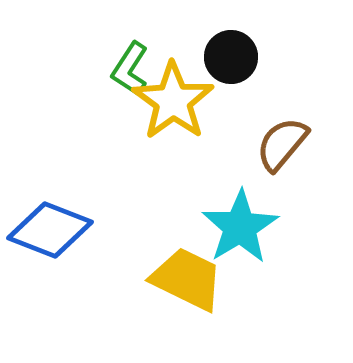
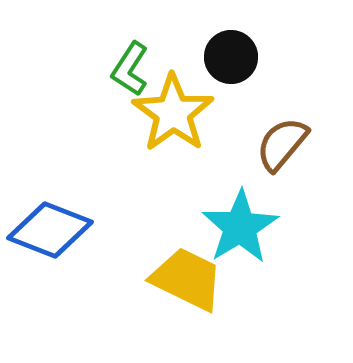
yellow star: moved 12 px down
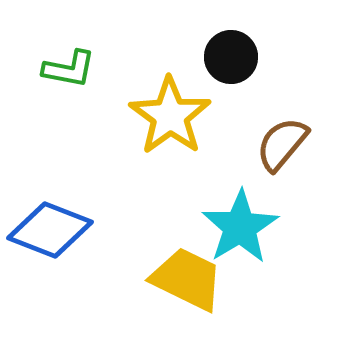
green L-shape: moved 61 px left; rotated 112 degrees counterclockwise
yellow star: moved 3 px left, 3 px down
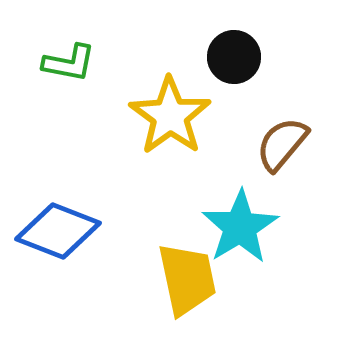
black circle: moved 3 px right
green L-shape: moved 6 px up
blue diamond: moved 8 px right, 1 px down
yellow trapezoid: rotated 52 degrees clockwise
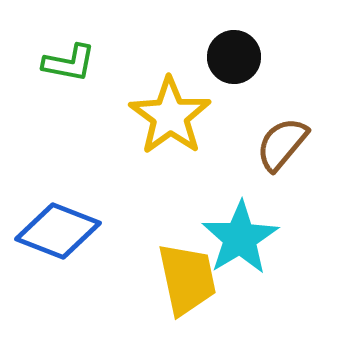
cyan star: moved 11 px down
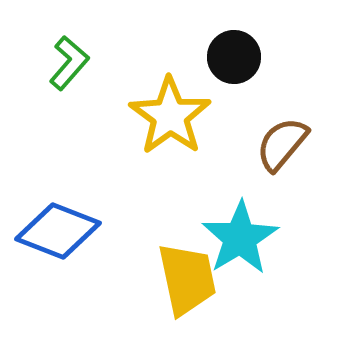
green L-shape: rotated 60 degrees counterclockwise
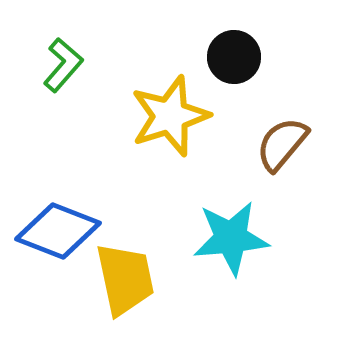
green L-shape: moved 6 px left, 2 px down
yellow star: rotated 18 degrees clockwise
cyan star: moved 9 px left; rotated 26 degrees clockwise
yellow trapezoid: moved 62 px left
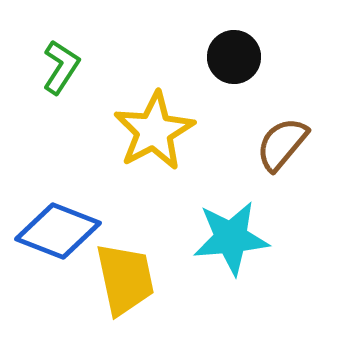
green L-shape: moved 2 px left, 2 px down; rotated 8 degrees counterclockwise
yellow star: moved 16 px left, 15 px down; rotated 10 degrees counterclockwise
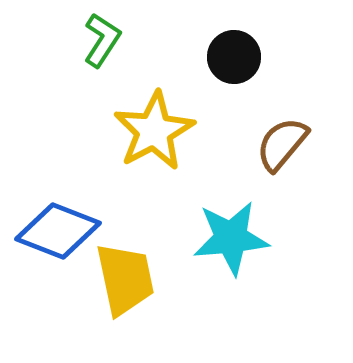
green L-shape: moved 41 px right, 27 px up
